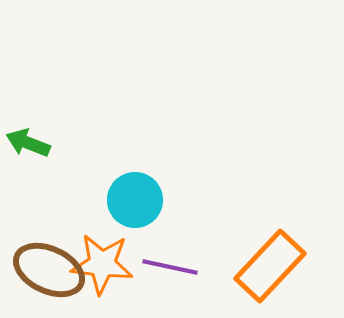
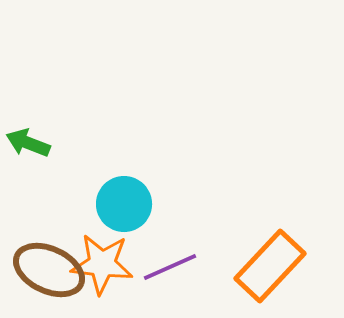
cyan circle: moved 11 px left, 4 px down
purple line: rotated 36 degrees counterclockwise
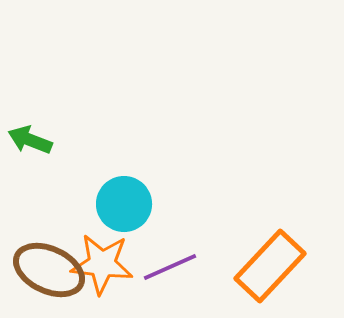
green arrow: moved 2 px right, 3 px up
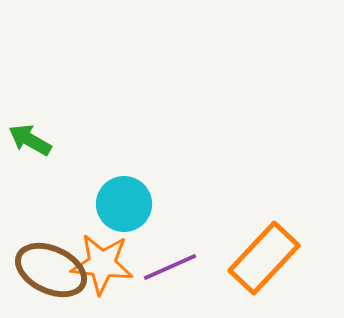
green arrow: rotated 9 degrees clockwise
orange rectangle: moved 6 px left, 8 px up
brown ellipse: moved 2 px right
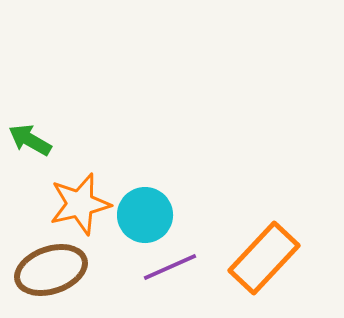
cyan circle: moved 21 px right, 11 px down
orange star: moved 22 px left, 60 px up; rotated 20 degrees counterclockwise
brown ellipse: rotated 44 degrees counterclockwise
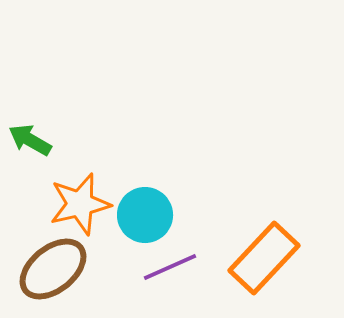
brown ellipse: moved 2 px right, 1 px up; rotated 20 degrees counterclockwise
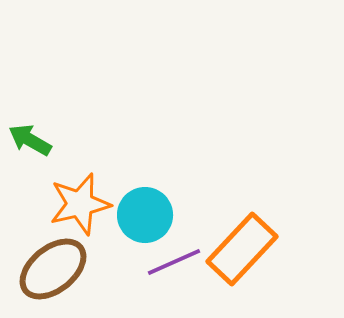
orange rectangle: moved 22 px left, 9 px up
purple line: moved 4 px right, 5 px up
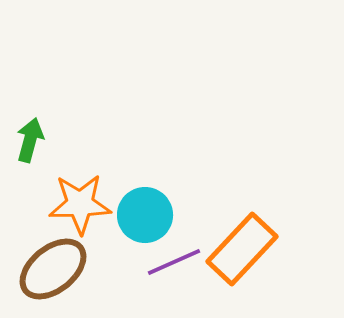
green arrow: rotated 75 degrees clockwise
orange star: rotated 12 degrees clockwise
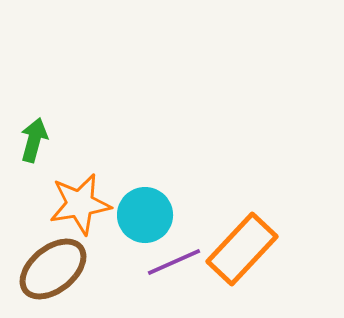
green arrow: moved 4 px right
orange star: rotated 8 degrees counterclockwise
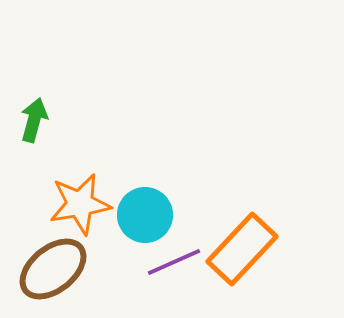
green arrow: moved 20 px up
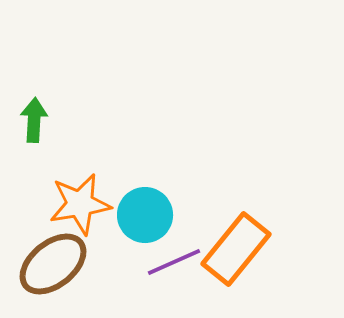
green arrow: rotated 12 degrees counterclockwise
orange rectangle: moved 6 px left; rotated 4 degrees counterclockwise
brown ellipse: moved 5 px up
